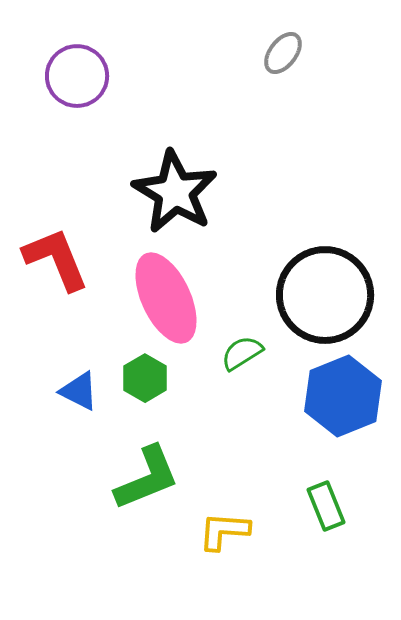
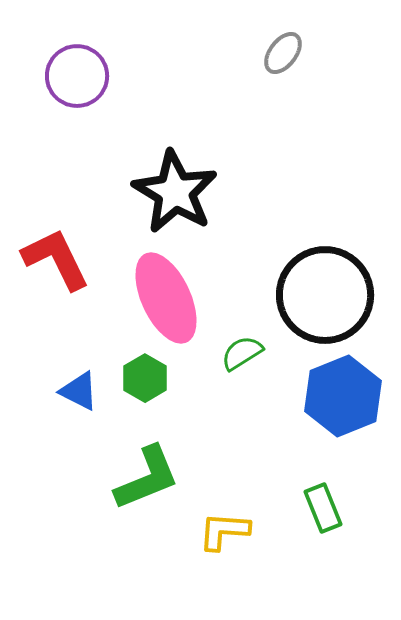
red L-shape: rotated 4 degrees counterclockwise
green rectangle: moved 3 px left, 2 px down
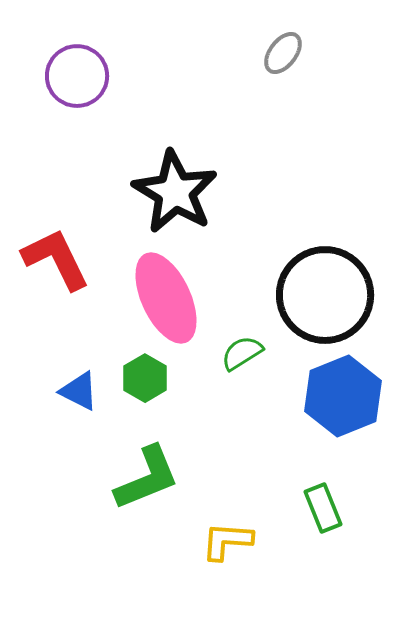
yellow L-shape: moved 3 px right, 10 px down
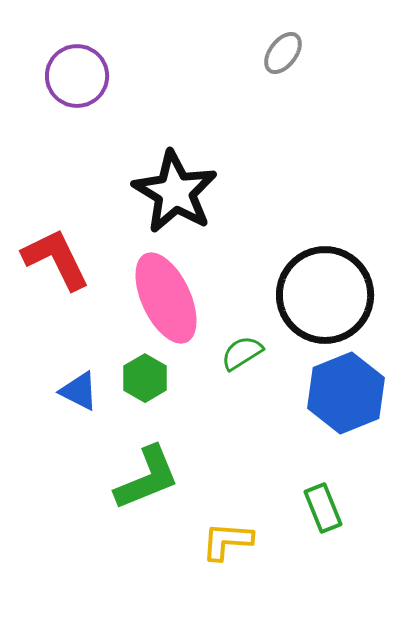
blue hexagon: moved 3 px right, 3 px up
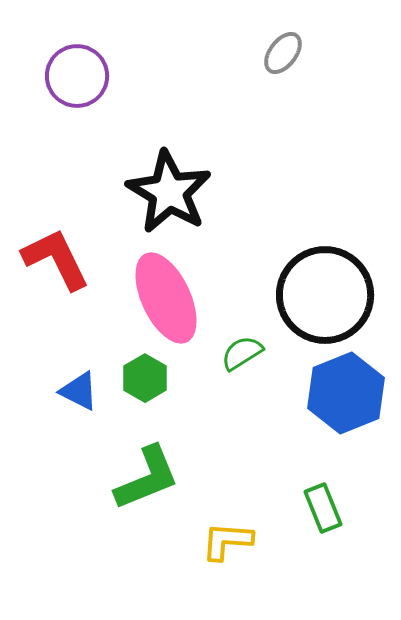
black star: moved 6 px left
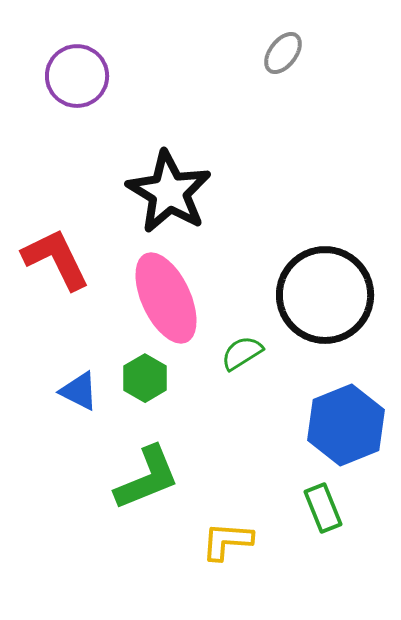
blue hexagon: moved 32 px down
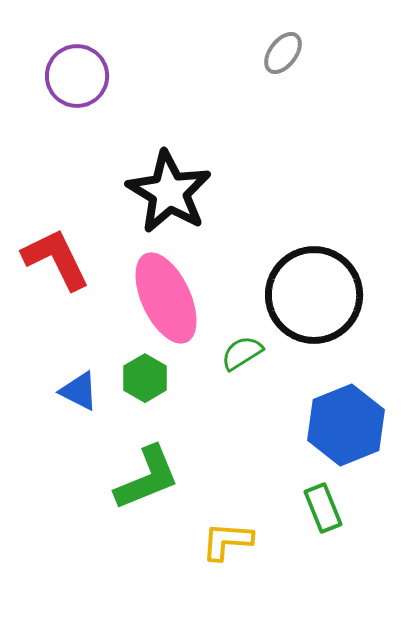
black circle: moved 11 px left
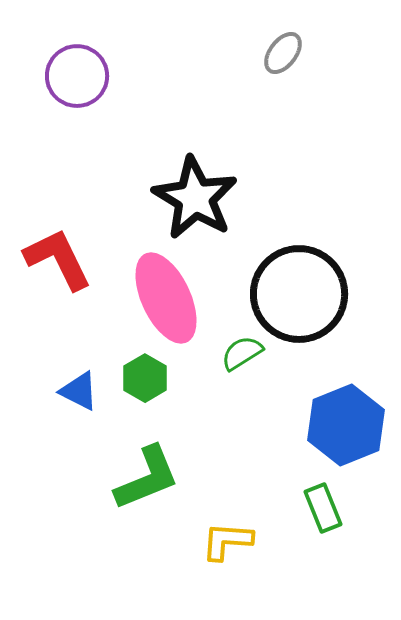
black star: moved 26 px right, 6 px down
red L-shape: moved 2 px right
black circle: moved 15 px left, 1 px up
